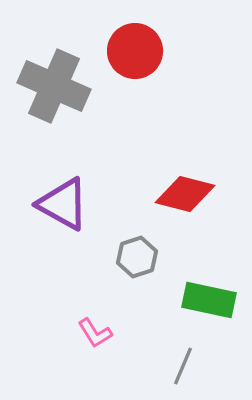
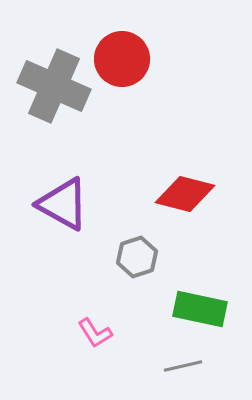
red circle: moved 13 px left, 8 px down
green rectangle: moved 9 px left, 9 px down
gray line: rotated 54 degrees clockwise
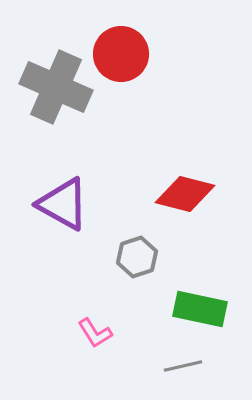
red circle: moved 1 px left, 5 px up
gray cross: moved 2 px right, 1 px down
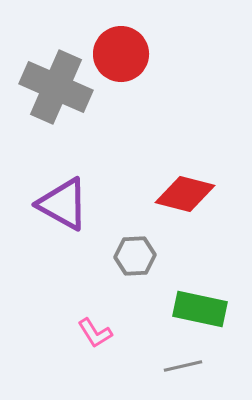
gray hexagon: moved 2 px left, 1 px up; rotated 15 degrees clockwise
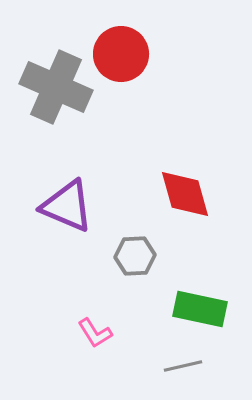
red diamond: rotated 60 degrees clockwise
purple triangle: moved 4 px right, 2 px down; rotated 6 degrees counterclockwise
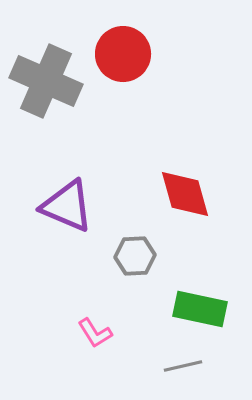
red circle: moved 2 px right
gray cross: moved 10 px left, 6 px up
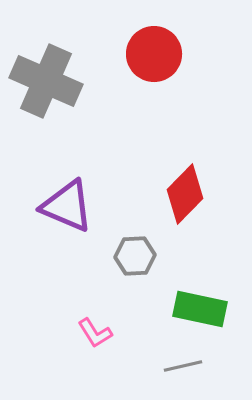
red circle: moved 31 px right
red diamond: rotated 60 degrees clockwise
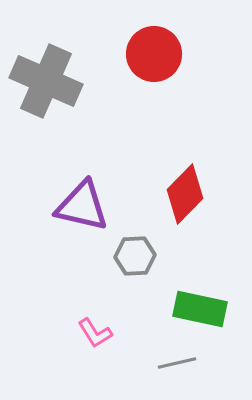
purple triangle: moved 15 px right; rotated 10 degrees counterclockwise
gray line: moved 6 px left, 3 px up
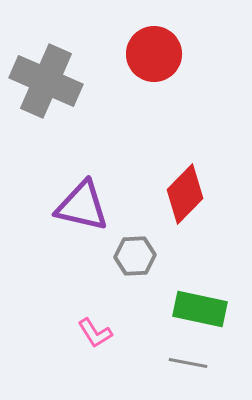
gray line: moved 11 px right; rotated 24 degrees clockwise
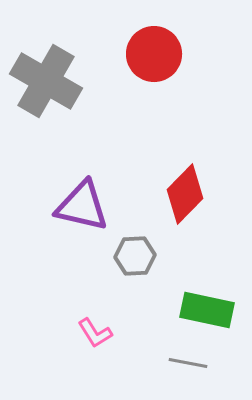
gray cross: rotated 6 degrees clockwise
green rectangle: moved 7 px right, 1 px down
